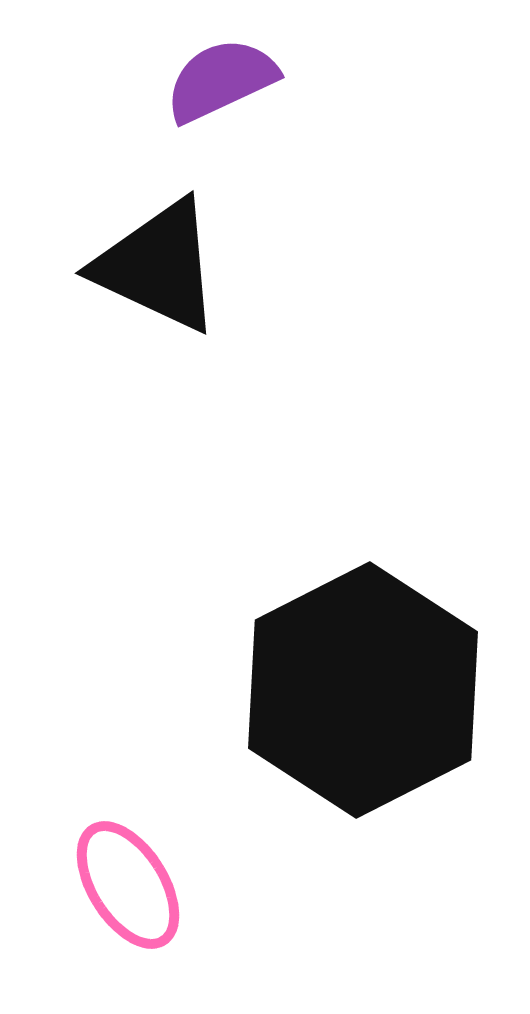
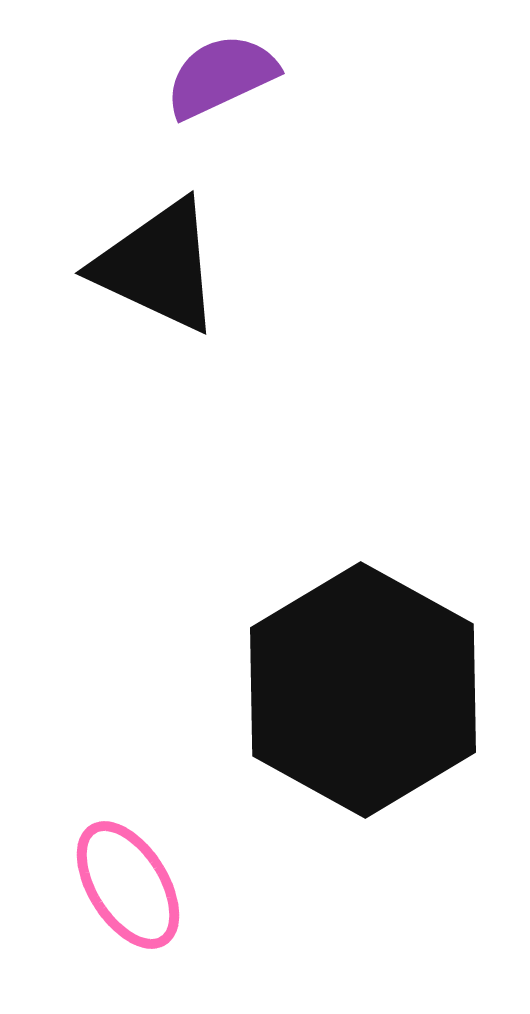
purple semicircle: moved 4 px up
black hexagon: rotated 4 degrees counterclockwise
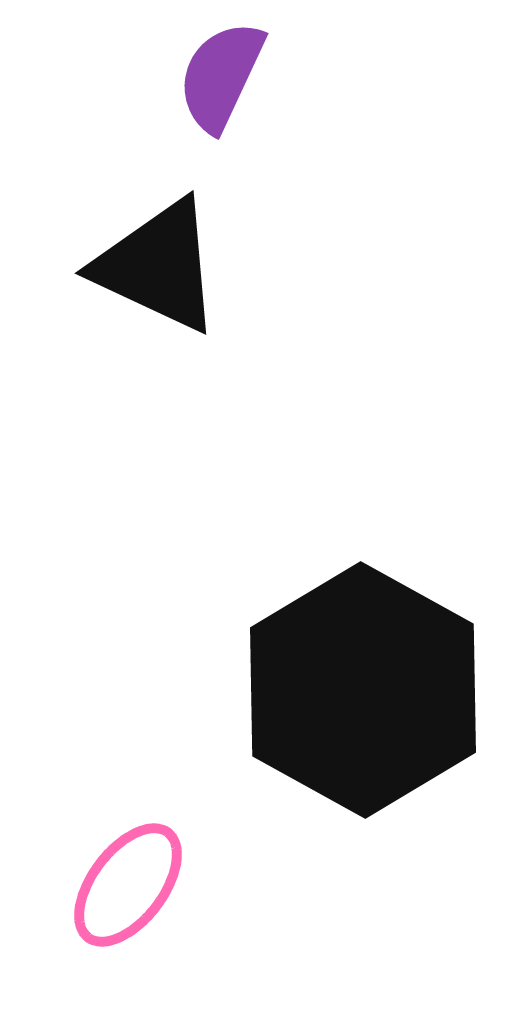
purple semicircle: rotated 40 degrees counterclockwise
pink ellipse: rotated 69 degrees clockwise
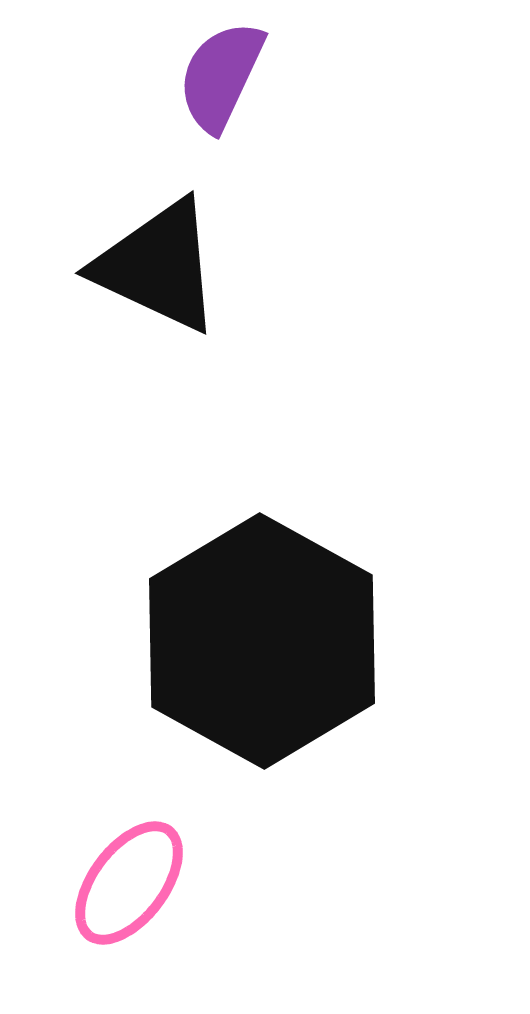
black hexagon: moved 101 px left, 49 px up
pink ellipse: moved 1 px right, 2 px up
